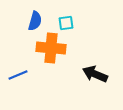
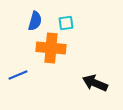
black arrow: moved 9 px down
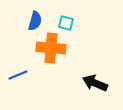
cyan square: rotated 21 degrees clockwise
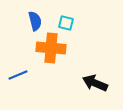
blue semicircle: rotated 30 degrees counterclockwise
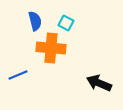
cyan square: rotated 14 degrees clockwise
black arrow: moved 4 px right
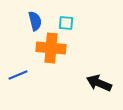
cyan square: rotated 21 degrees counterclockwise
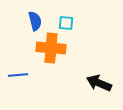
blue line: rotated 18 degrees clockwise
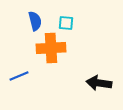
orange cross: rotated 8 degrees counterclockwise
blue line: moved 1 px right, 1 px down; rotated 18 degrees counterclockwise
black arrow: rotated 15 degrees counterclockwise
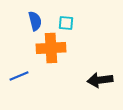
black arrow: moved 1 px right, 3 px up; rotated 15 degrees counterclockwise
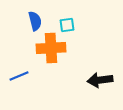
cyan square: moved 1 px right, 2 px down; rotated 14 degrees counterclockwise
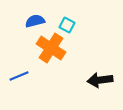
blue semicircle: rotated 90 degrees counterclockwise
cyan square: rotated 35 degrees clockwise
orange cross: rotated 36 degrees clockwise
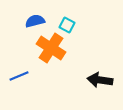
black arrow: rotated 15 degrees clockwise
